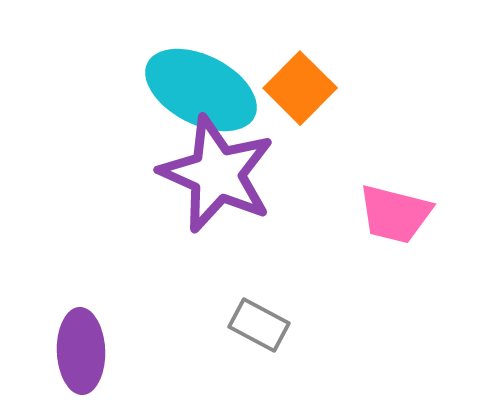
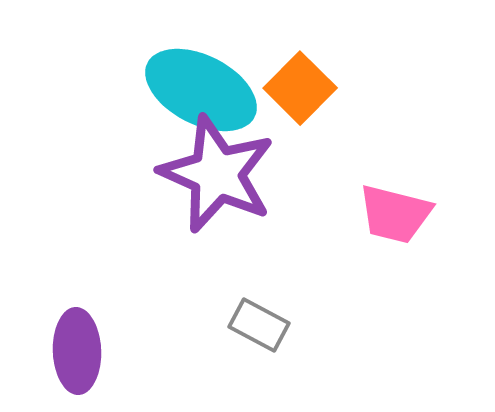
purple ellipse: moved 4 px left
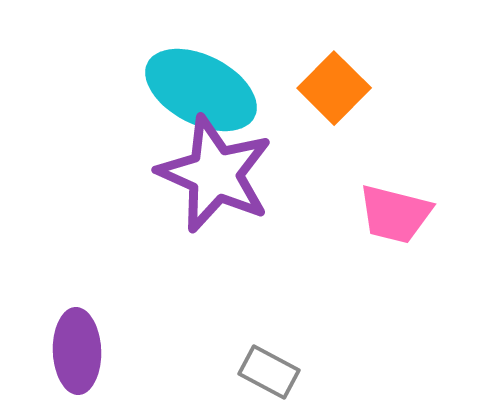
orange square: moved 34 px right
purple star: moved 2 px left
gray rectangle: moved 10 px right, 47 px down
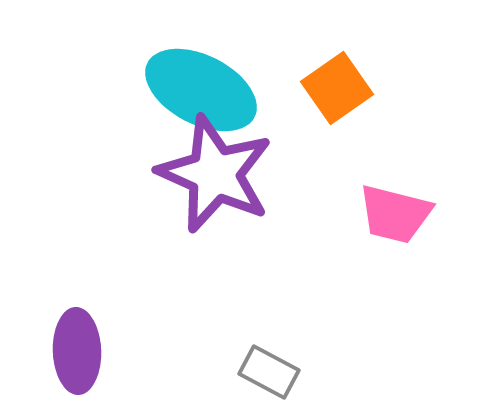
orange square: moved 3 px right; rotated 10 degrees clockwise
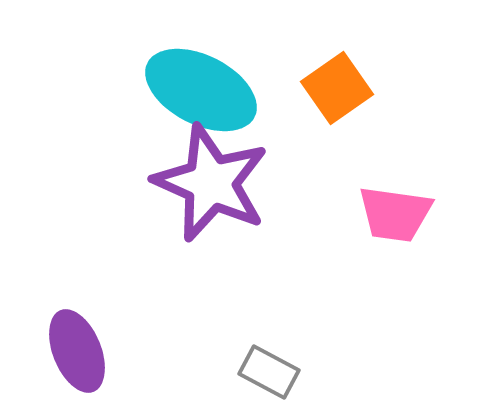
purple star: moved 4 px left, 9 px down
pink trapezoid: rotated 6 degrees counterclockwise
purple ellipse: rotated 20 degrees counterclockwise
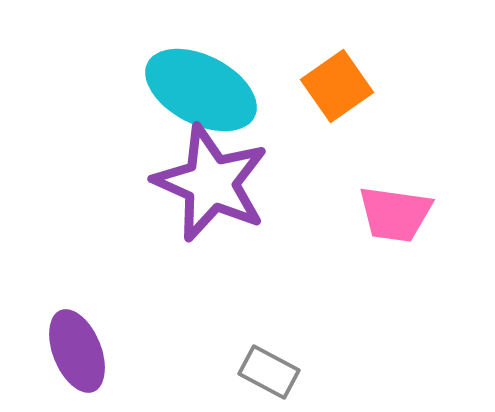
orange square: moved 2 px up
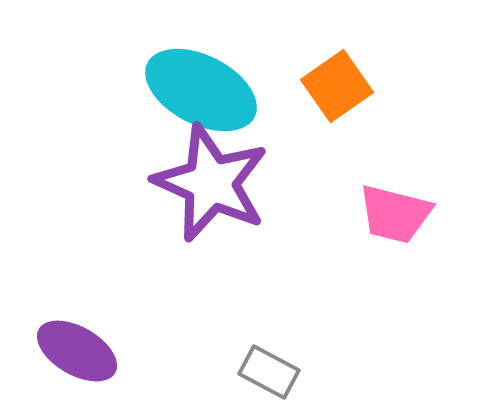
pink trapezoid: rotated 6 degrees clockwise
purple ellipse: rotated 38 degrees counterclockwise
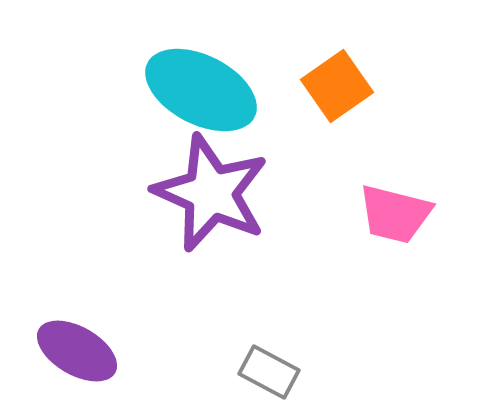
purple star: moved 10 px down
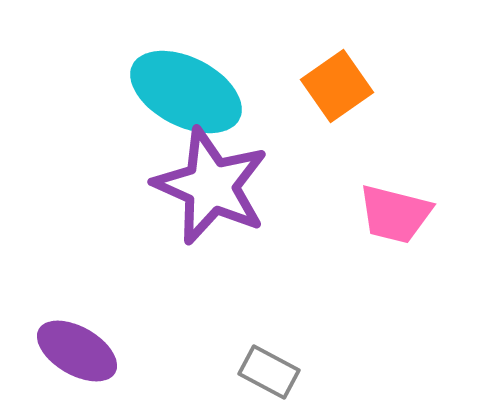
cyan ellipse: moved 15 px left, 2 px down
purple star: moved 7 px up
